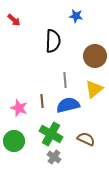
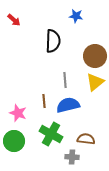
yellow triangle: moved 1 px right, 7 px up
brown line: moved 2 px right
pink star: moved 1 px left, 5 px down
brown semicircle: rotated 18 degrees counterclockwise
gray cross: moved 18 px right; rotated 32 degrees counterclockwise
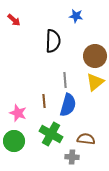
blue semicircle: rotated 120 degrees clockwise
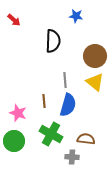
yellow triangle: rotated 42 degrees counterclockwise
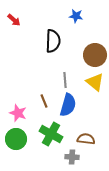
brown circle: moved 1 px up
brown line: rotated 16 degrees counterclockwise
green circle: moved 2 px right, 2 px up
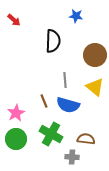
yellow triangle: moved 5 px down
blue semicircle: rotated 90 degrees clockwise
pink star: moved 2 px left; rotated 24 degrees clockwise
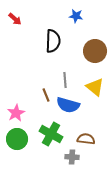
red arrow: moved 1 px right, 1 px up
brown circle: moved 4 px up
brown line: moved 2 px right, 6 px up
green circle: moved 1 px right
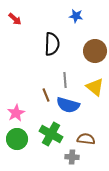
black semicircle: moved 1 px left, 3 px down
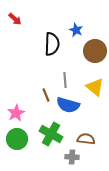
blue star: moved 14 px down; rotated 16 degrees clockwise
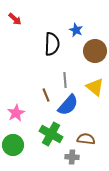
blue semicircle: rotated 65 degrees counterclockwise
green circle: moved 4 px left, 6 px down
